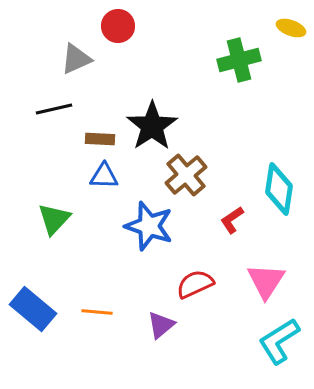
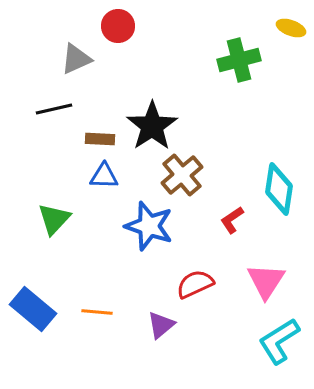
brown cross: moved 4 px left
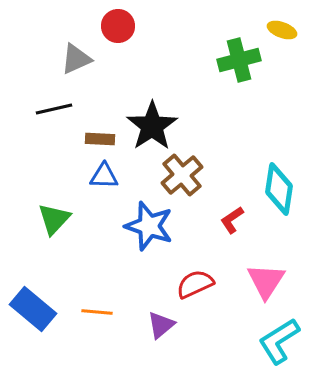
yellow ellipse: moved 9 px left, 2 px down
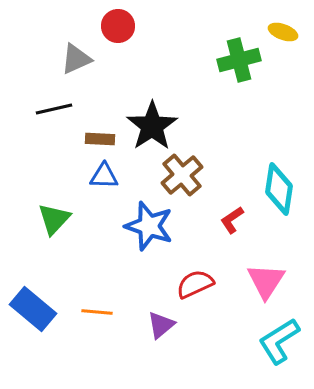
yellow ellipse: moved 1 px right, 2 px down
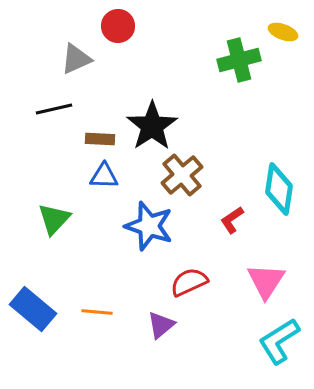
red semicircle: moved 6 px left, 2 px up
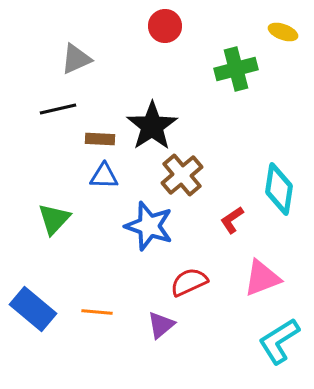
red circle: moved 47 px right
green cross: moved 3 px left, 9 px down
black line: moved 4 px right
pink triangle: moved 4 px left, 3 px up; rotated 36 degrees clockwise
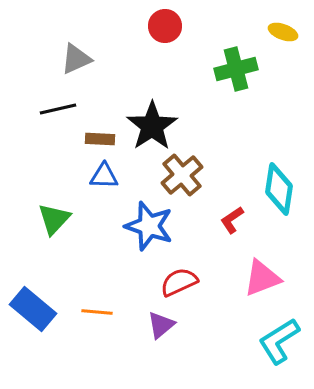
red semicircle: moved 10 px left
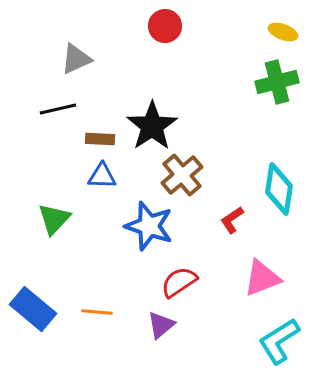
green cross: moved 41 px right, 13 px down
blue triangle: moved 2 px left
red semicircle: rotated 9 degrees counterclockwise
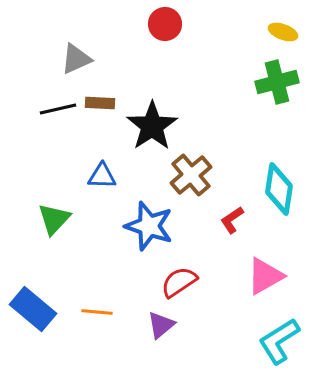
red circle: moved 2 px up
brown rectangle: moved 36 px up
brown cross: moved 9 px right
pink triangle: moved 3 px right, 2 px up; rotated 9 degrees counterclockwise
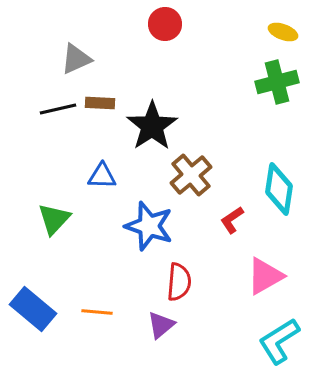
red semicircle: rotated 129 degrees clockwise
